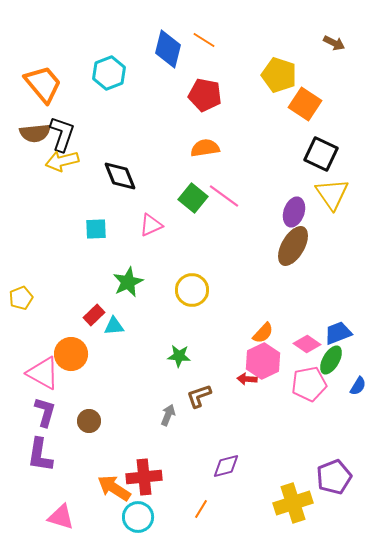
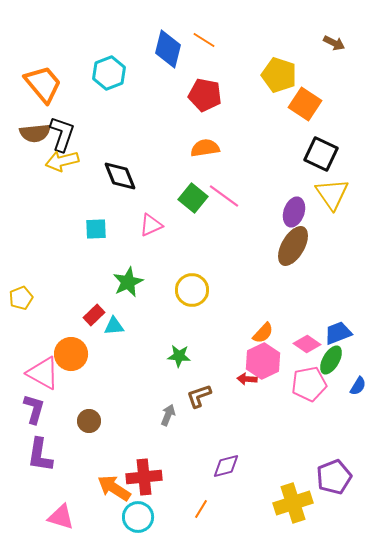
purple L-shape at (45, 412): moved 11 px left, 3 px up
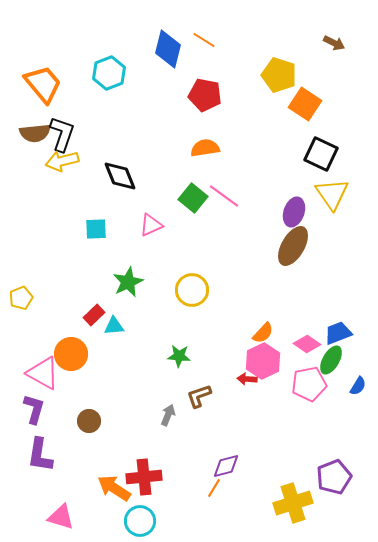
orange line at (201, 509): moved 13 px right, 21 px up
cyan circle at (138, 517): moved 2 px right, 4 px down
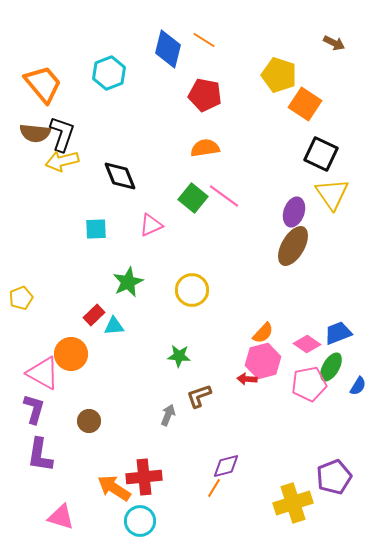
brown semicircle at (35, 133): rotated 12 degrees clockwise
green ellipse at (331, 360): moved 7 px down
pink hexagon at (263, 361): rotated 12 degrees clockwise
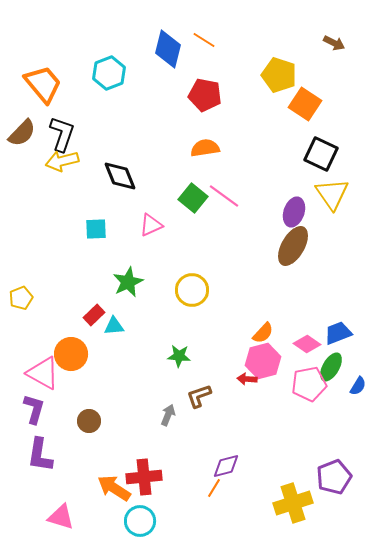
brown semicircle at (35, 133): moved 13 px left; rotated 52 degrees counterclockwise
